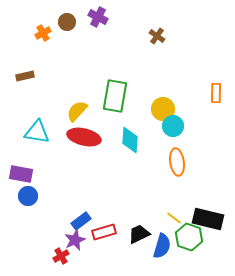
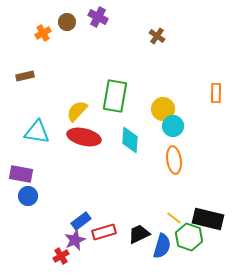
orange ellipse: moved 3 px left, 2 px up
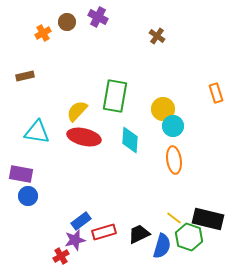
orange rectangle: rotated 18 degrees counterclockwise
purple star: rotated 10 degrees clockwise
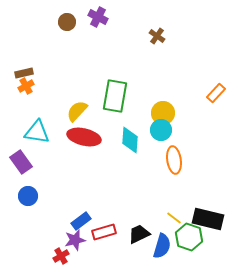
orange cross: moved 17 px left, 53 px down
brown rectangle: moved 1 px left, 3 px up
orange rectangle: rotated 60 degrees clockwise
yellow circle: moved 4 px down
cyan circle: moved 12 px left, 4 px down
purple rectangle: moved 12 px up; rotated 45 degrees clockwise
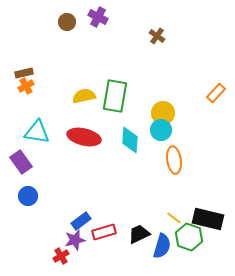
yellow semicircle: moved 7 px right, 15 px up; rotated 35 degrees clockwise
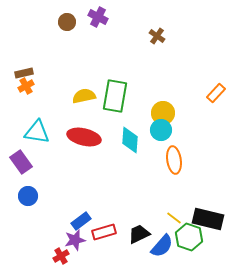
blue semicircle: rotated 25 degrees clockwise
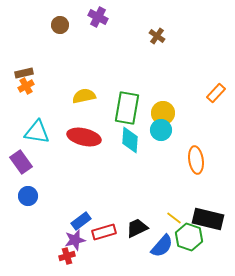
brown circle: moved 7 px left, 3 px down
green rectangle: moved 12 px right, 12 px down
orange ellipse: moved 22 px right
black trapezoid: moved 2 px left, 6 px up
red cross: moved 6 px right; rotated 14 degrees clockwise
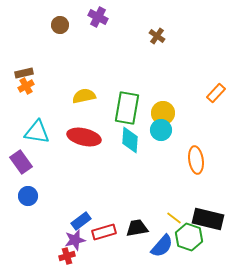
black trapezoid: rotated 15 degrees clockwise
